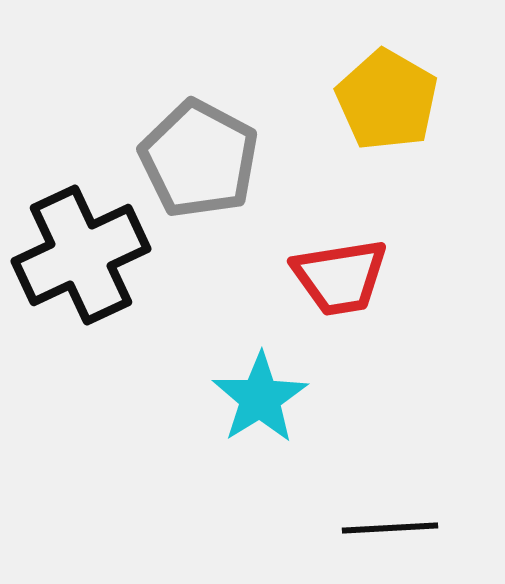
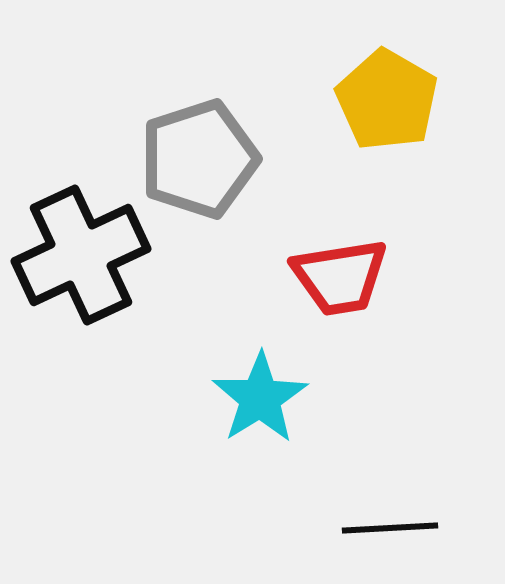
gray pentagon: rotated 26 degrees clockwise
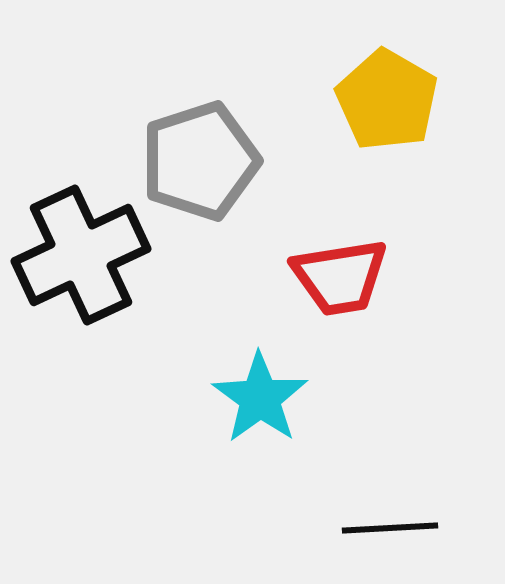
gray pentagon: moved 1 px right, 2 px down
cyan star: rotated 4 degrees counterclockwise
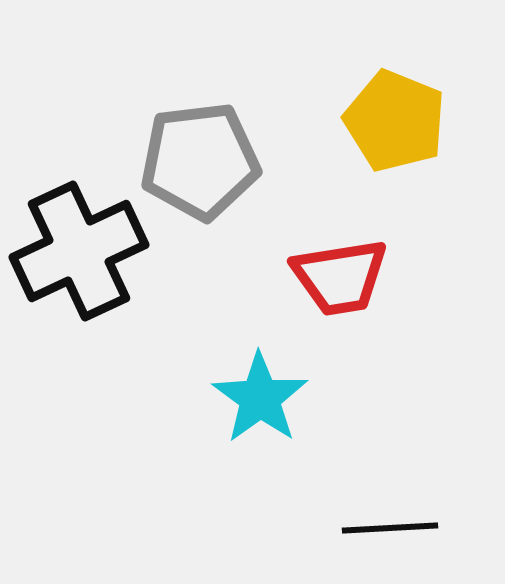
yellow pentagon: moved 8 px right, 21 px down; rotated 8 degrees counterclockwise
gray pentagon: rotated 11 degrees clockwise
black cross: moved 2 px left, 4 px up
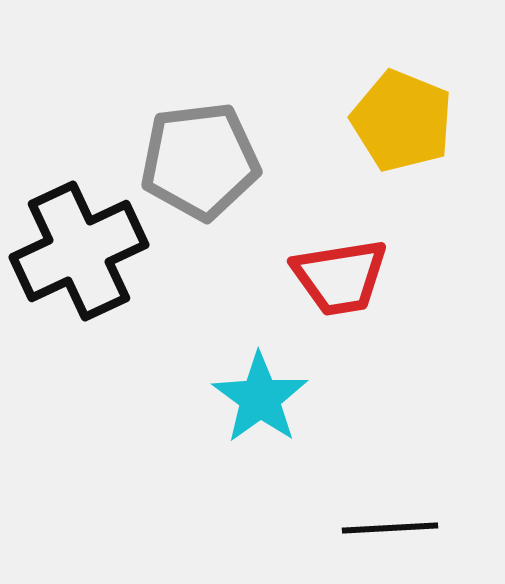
yellow pentagon: moved 7 px right
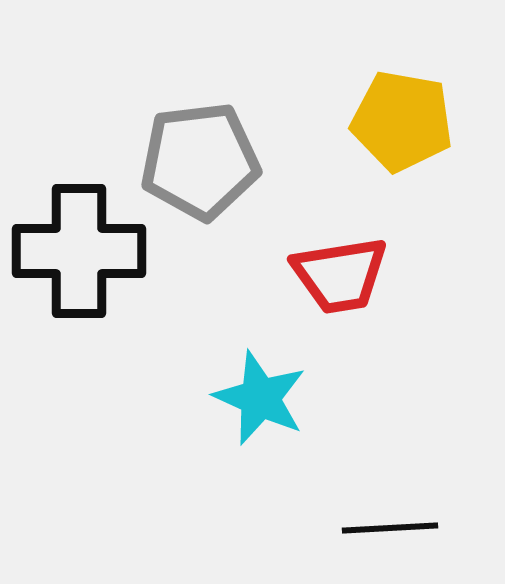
yellow pentagon: rotated 12 degrees counterclockwise
black cross: rotated 25 degrees clockwise
red trapezoid: moved 2 px up
cyan star: rotated 12 degrees counterclockwise
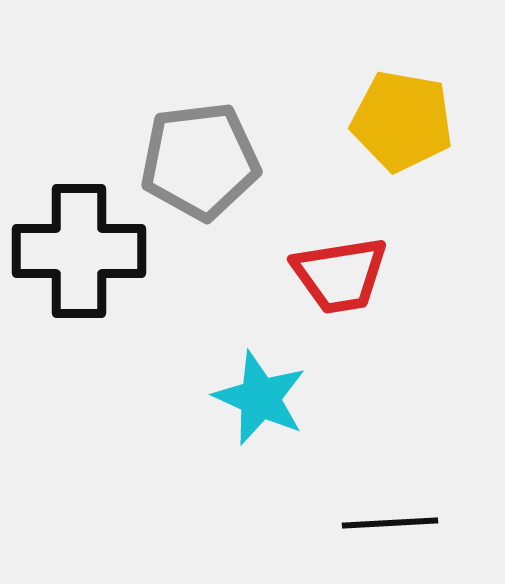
black line: moved 5 px up
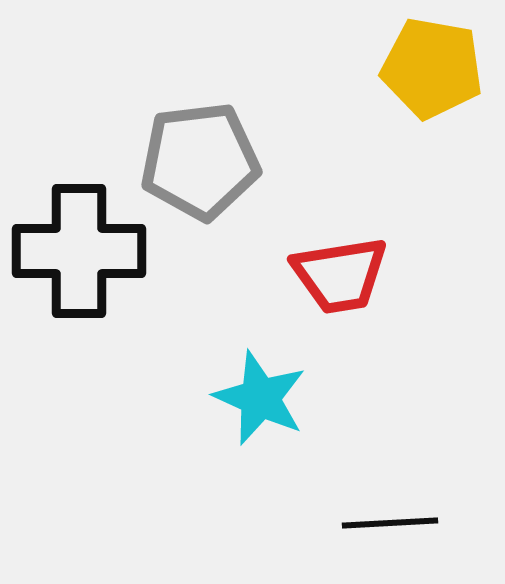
yellow pentagon: moved 30 px right, 53 px up
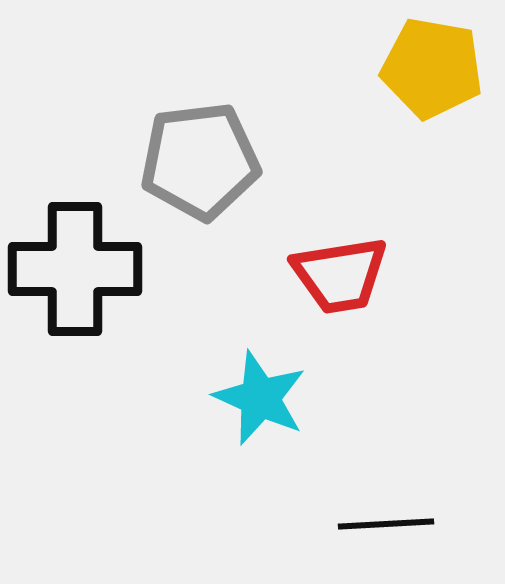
black cross: moved 4 px left, 18 px down
black line: moved 4 px left, 1 px down
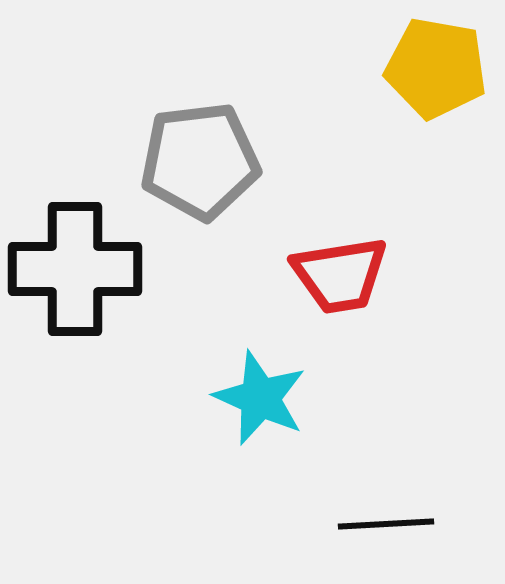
yellow pentagon: moved 4 px right
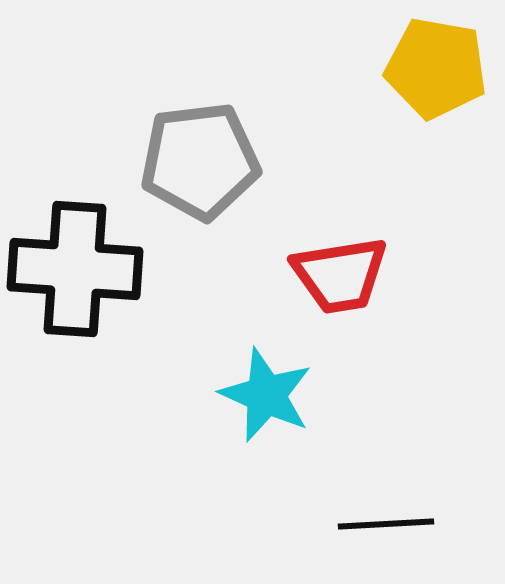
black cross: rotated 4 degrees clockwise
cyan star: moved 6 px right, 3 px up
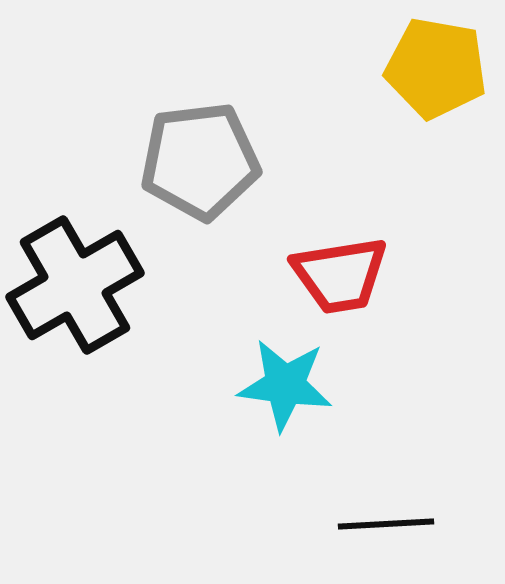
black cross: moved 16 px down; rotated 34 degrees counterclockwise
cyan star: moved 19 px right, 10 px up; rotated 16 degrees counterclockwise
